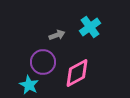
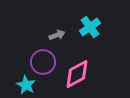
pink diamond: moved 1 px down
cyan star: moved 3 px left
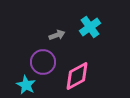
pink diamond: moved 2 px down
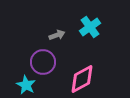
pink diamond: moved 5 px right, 3 px down
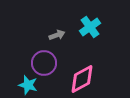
purple circle: moved 1 px right, 1 px down
cyan star: moved 2 px right; rotated 12 degrees counterclockwise
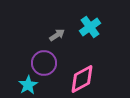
gray arrow: rotated 14 degrees counterclockwise
cyan star: rotated 24 degrees clockwise
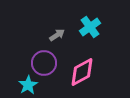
pink diamond: moved 7 px up
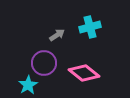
cyan cross: rotated 20 degrees clockwise
pink diamond: moved 2 px right, 1 px down; rotated 68 degrees clockwise
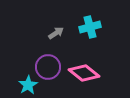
gray arrow: moved 1 px left, 2 px up
purple circle: moved 4 px right, 4 px down
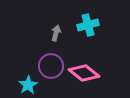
cyan cross: moved 2 px left, 2 px up
gray arrow: rotated 42 degrees counterclockwise
purple circle: moved 3 px right, 1 px up
